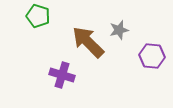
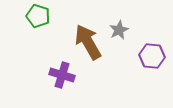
gray star: rotated 12 degrees counterclockwise
brown arrow: rotated 15 degrees clockwise
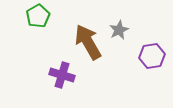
green pentagon: rotated 25 degrees clockwise
purple hexagon: rotated 15 degrees counterclockwise
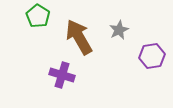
green pentagon: rotated 10 degrees counterclockwise
brown arrow: moved 9 px left, 5 px up
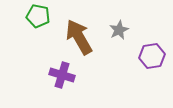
green pentagon: rotated 20 degrees counterclockwise
